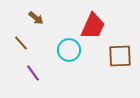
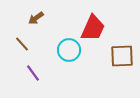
brown arrow: rotated 105 degrees clockwise
red trapezoid: moved 2 px down
brown line: moved 1 px right, 1 px down
brown square: moved 2 px right
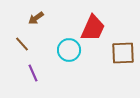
brown square: moved 1 px right, 3 px up
purple line: rotated 12 degrees clockwise
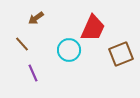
brown square: moved 2 px left, 1 px down; rotated 20 degrees counterclockwise
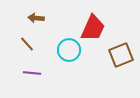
brown arrow: rotated 42 degrees clockwise
brown line: moved 5 px right
brown square: moved 1 px down
purple line: moved 1 px left; rotated 60 degrees counterclockwise
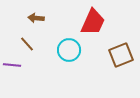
red trapezoid: moved 6 px up
purple line: moved 20 px left, 8 px up
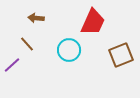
purple line: rotated 48 degrees counterclockwise
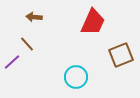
brown arrow: moved 2 px left, 1 px up
cyan circle: moved 7 px right, 27 px down
purple line: moved 3 px up
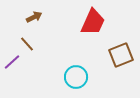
brown arrow: rotated 147 degrees clockwise
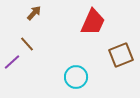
brown arrow: moved 4 px up; rotated 21 degrees counterclockwise
